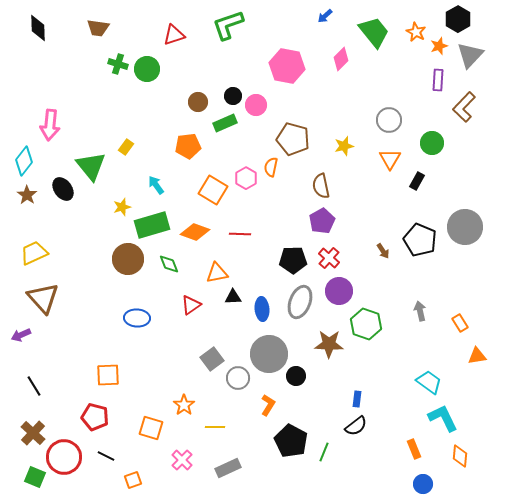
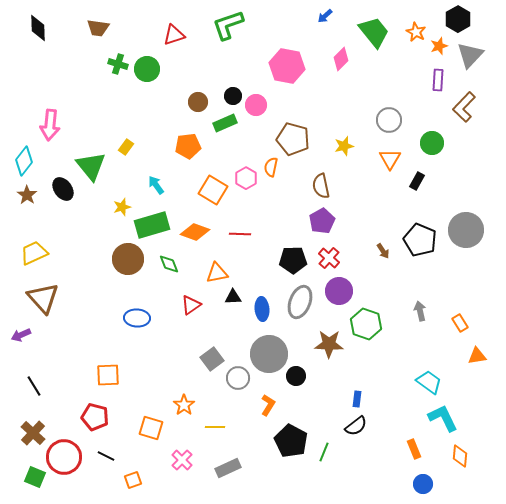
gray circle at (465, 227): moved 1 px right, 3 px down
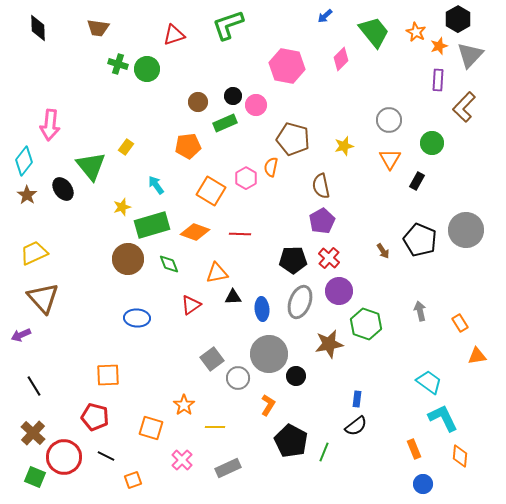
orange square at (213, 190): moved 2 px left, 1 px down
brown star at (329, 344): rotated 12 degrees counterclockwise
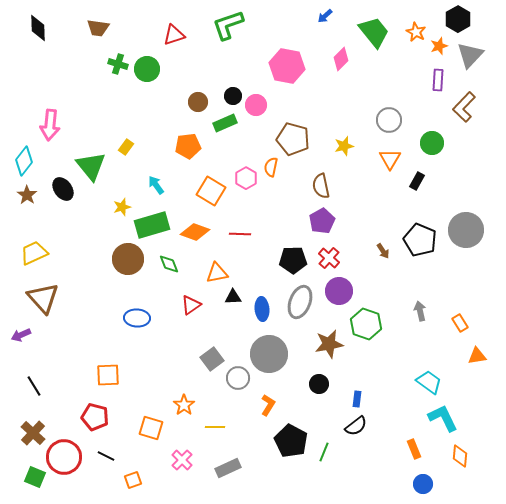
black circle at (296, 376): moved 23 px right, 8 px down
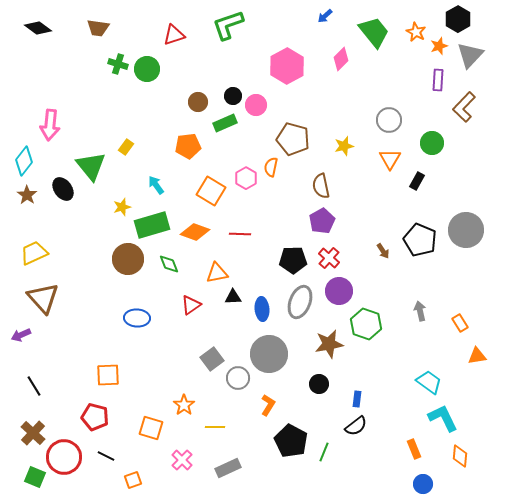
black diamond at (38, 28): rotated 52 degrees counterclockwise
pink hexagon at (287, 66): rotated 20 degrees clockwise
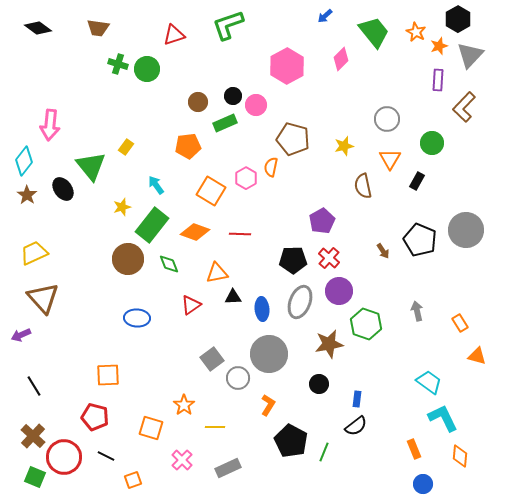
gray circle at (389, 120): moved 2 px left, 1 px up
brown semicircle at (321, 186): moved 42 px right
green rectangle at (152, 225): rotated 36 degrees counterclockwise
gray arrow at (420, 311): moved 3 px left
orange triangle at (477, 356): rotated 24 degrees clockwise
brown cross at (33, 433): moved 3 px down
